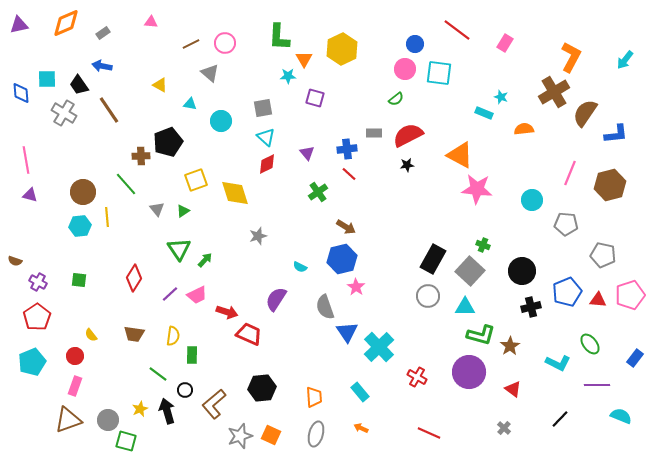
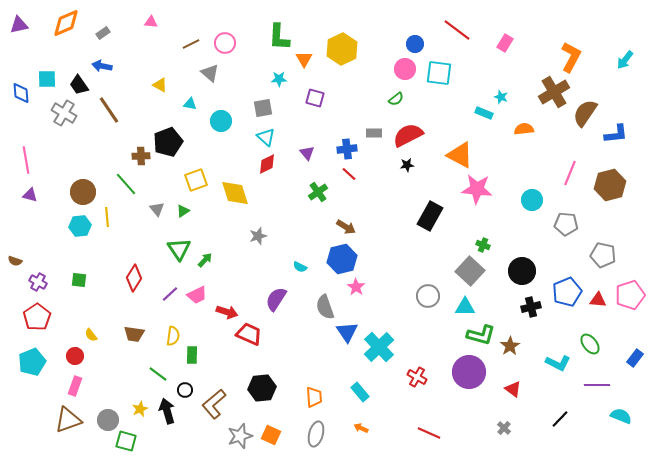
cyan star at (288, 76): moved 9 px left, 3 px down
black rectangle at (433, 259): moved 3 px left, 43 px up
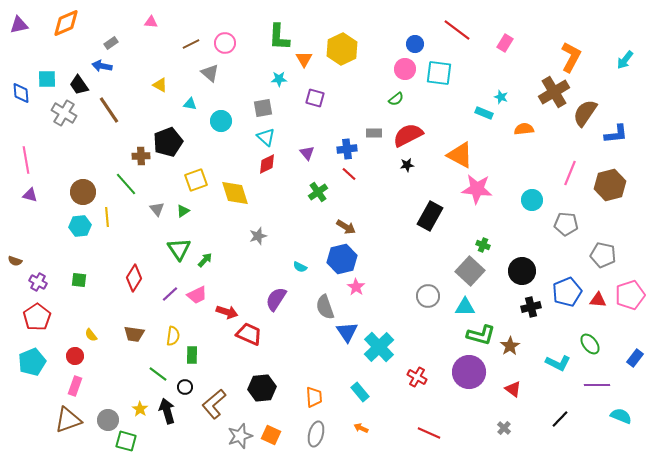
gray rectangle at (103, 33): moved 8 px right, 10 px down
black circle at (185, 390): moved 3 px up
yellow star at (140, 409): rotated 14 degrees counterclockwise
